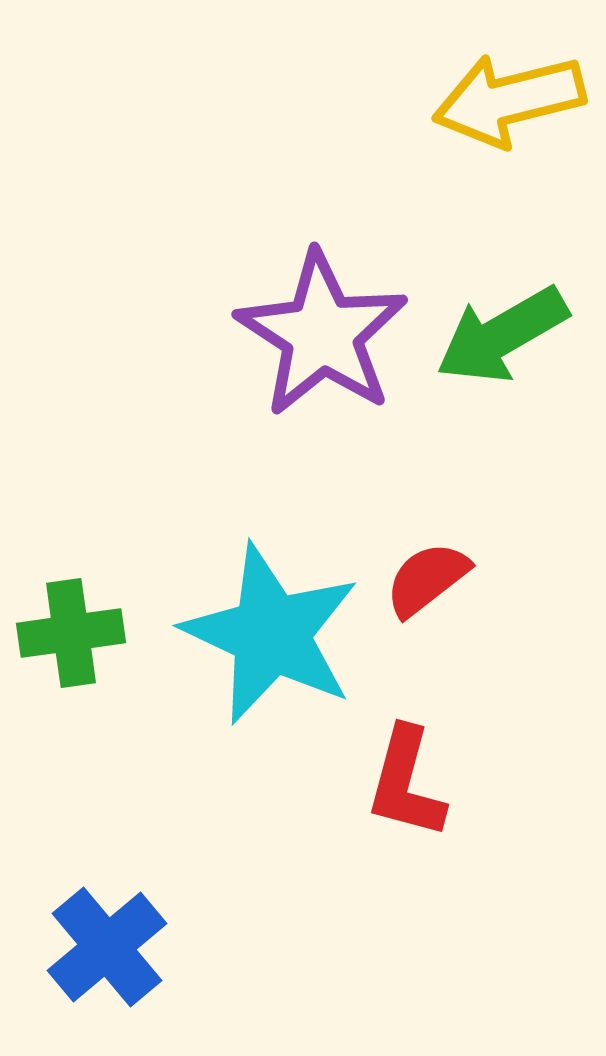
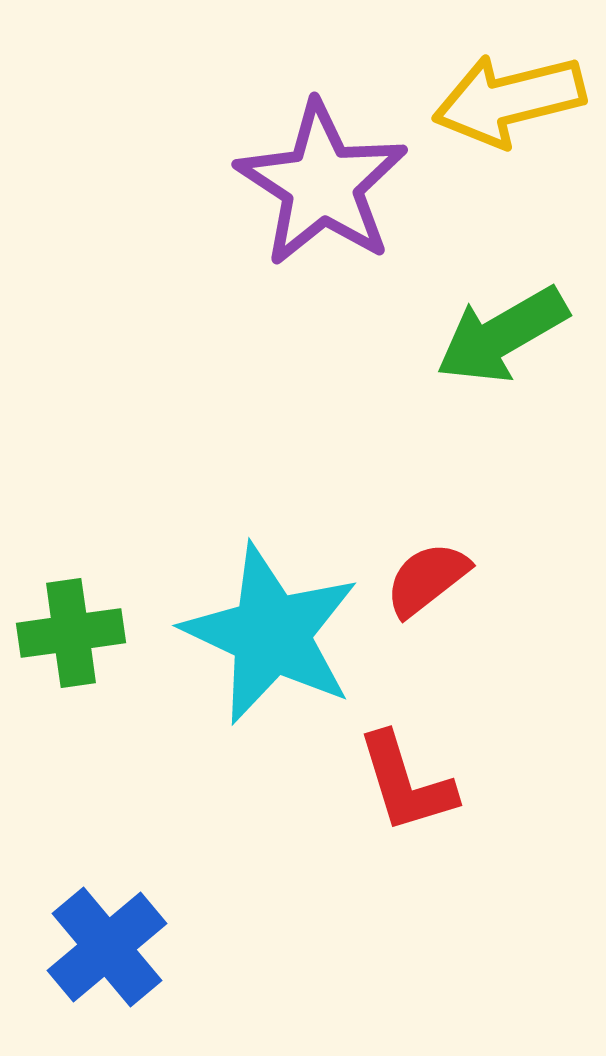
purple star: moved 150 px up
red L-shape: rotated 32 degrees counterclockwise
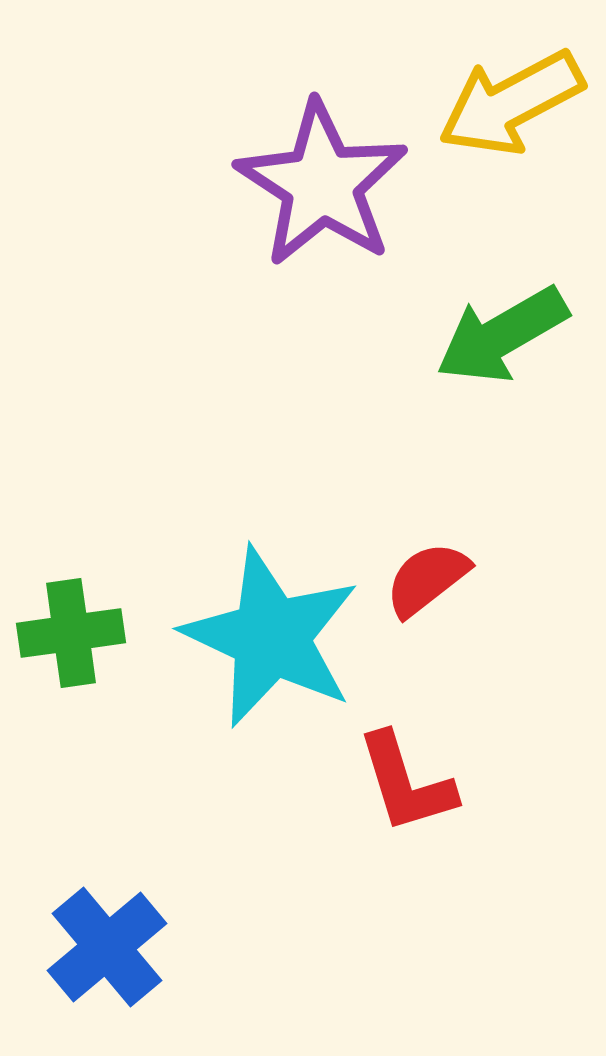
yellow arrow: moved 2 px right, 3 px down; rotated 14 degrees counterclockwise
cyan star: moved 3 px down
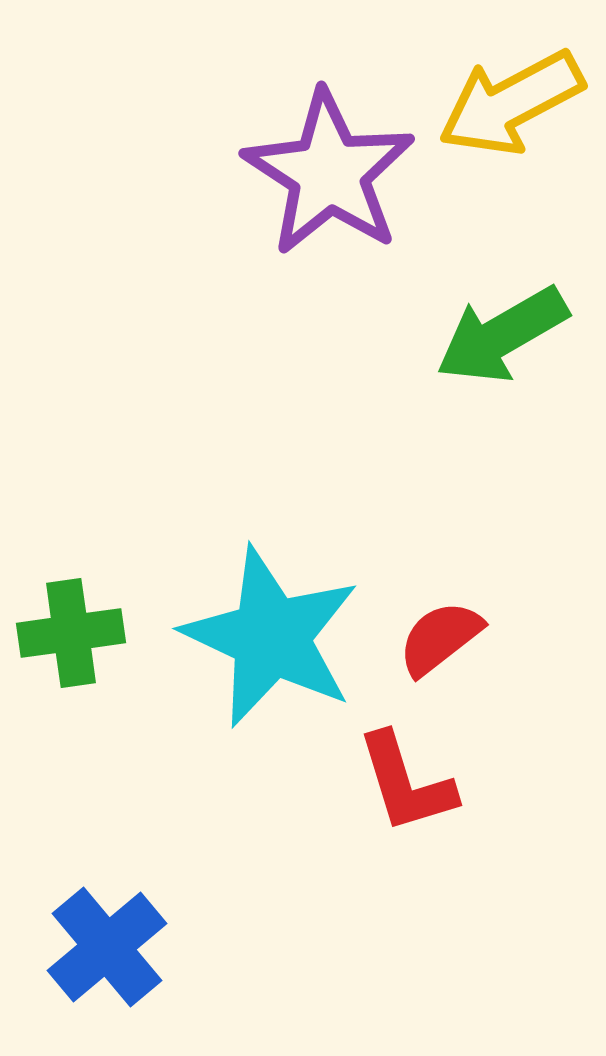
purple star: moved 7 px right, 11 px up
red semicircle: moved 13 px right, 59 px down
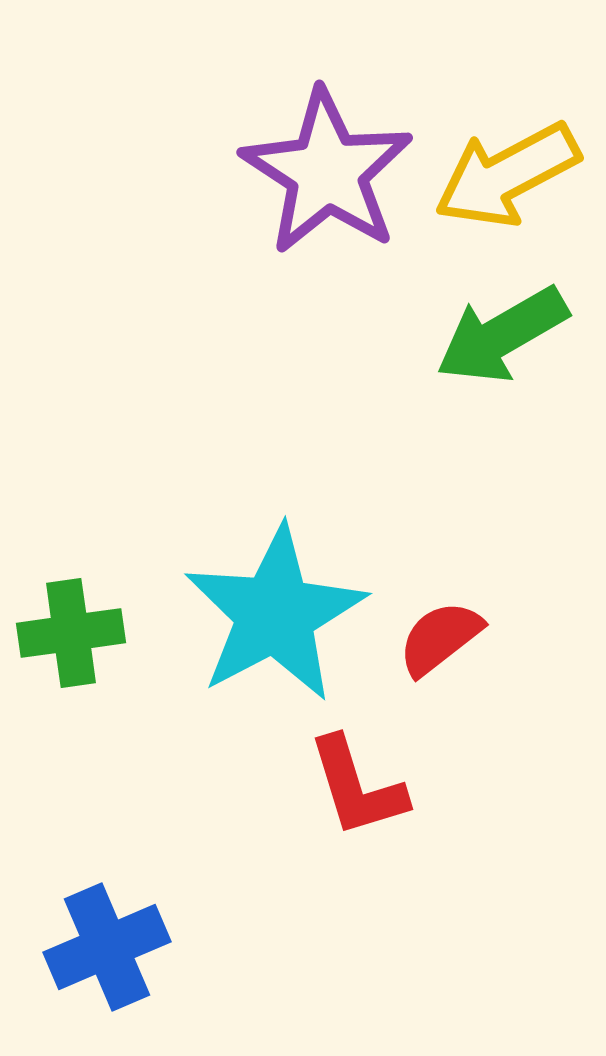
yellow arrow: moved 4 px left, 72 px down
purple star: moved 2 px left, 1 px up
cyan star: moved 4 px right, 23 px up; rotated 19 degrees clockwise
red L-shape: moved 49 px left, 4 px down
blue cross: rotated 17 degrees clockwise
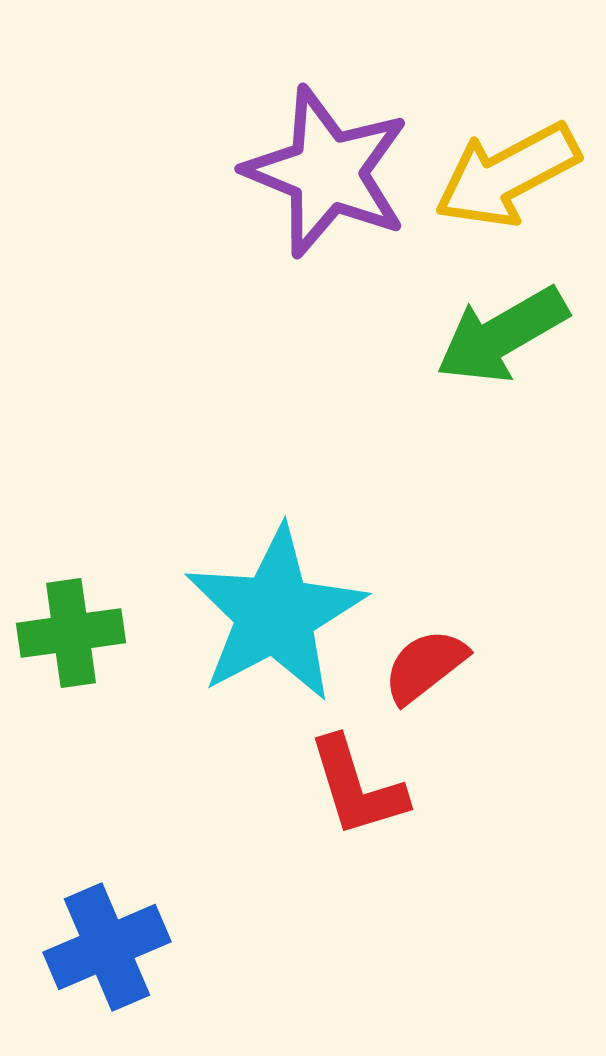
purple star: rotated 11 degrees counterclockwise
red semicircle: moved 15 px left, 28 px down
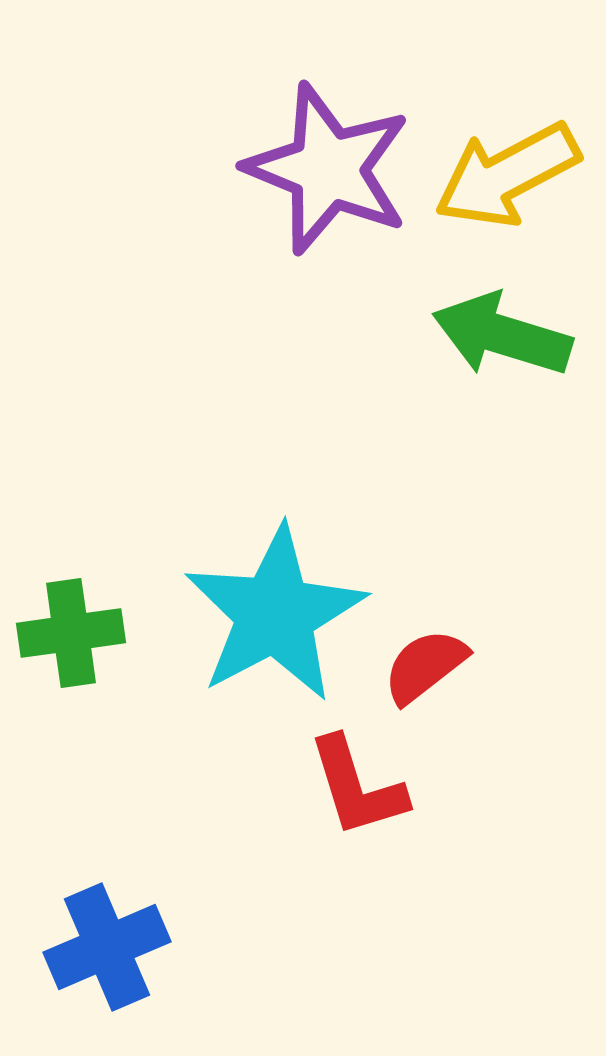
purple star: moved 1 px right, 3 px up
green arrow: rotated 47 degrees clockwise
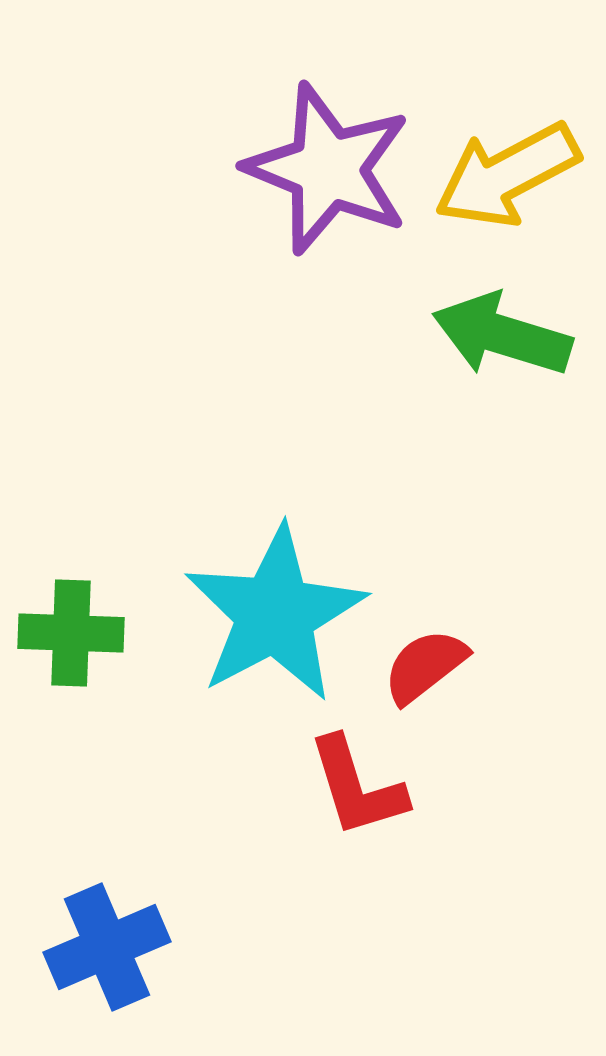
green cross: rotated 10 degrees clockwise
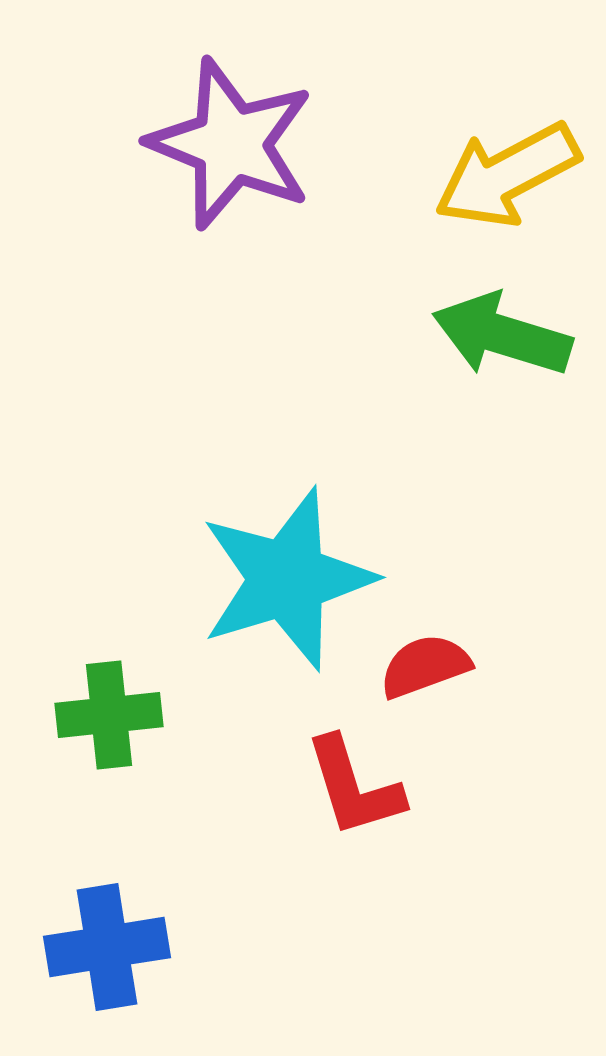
purple star: moved 97 px left, 25 px up
cyan star: moved 12 px right, 35 px up; rotated 11 degrees clockwise
green cross: moved 38 px right, 82 px down; rotated 8 degrees counterclockwise
red semicircle: rotated 18 degrees clockwise
red L-shape: moved 3 px left
blue cross: rotated 14 degrees clockwise
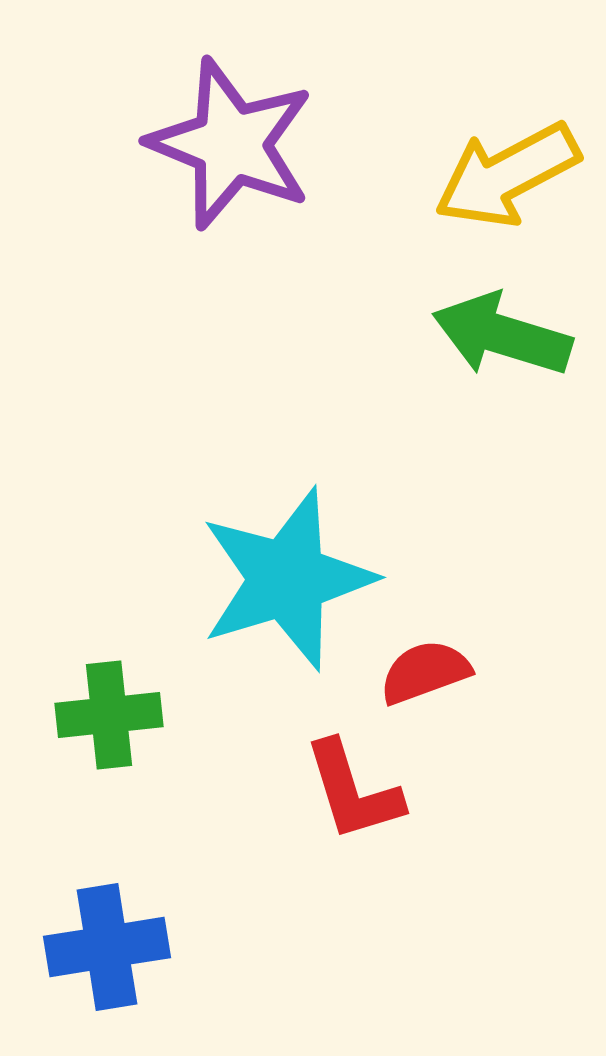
red semicircle: moved 6 px down
red L-shape: moved 1 px left, 4 px down
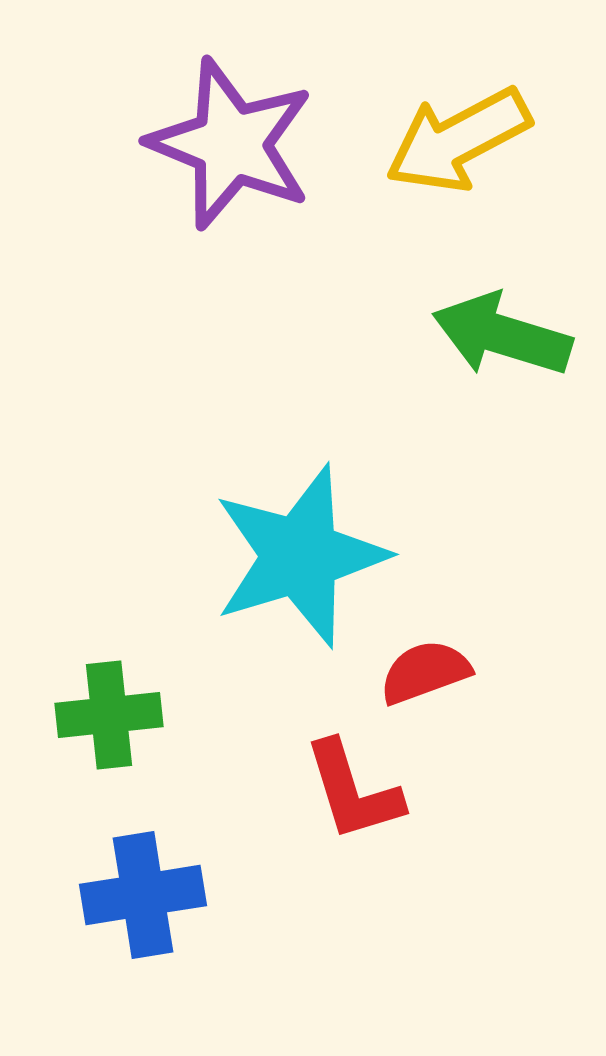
yellow arrow: moved 49 px left, 35 px up
cyan star: moved 13 px right, 23 px up
blue cross: moved 36 px right, 52 px up
